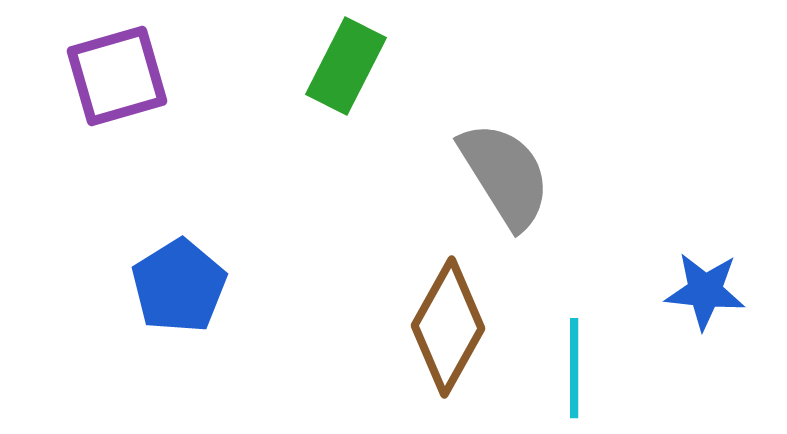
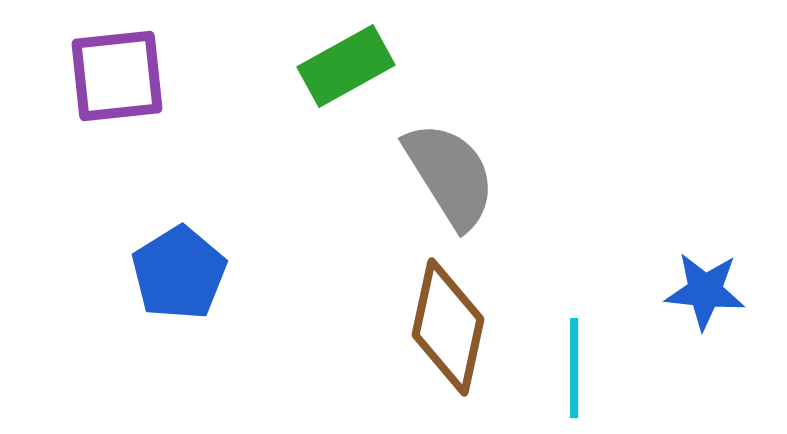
green rectangle: rotated 34 degrees clockwise
purple square: rotated 10 degrees clockwise
gray semicircle: moved 55 px left
blue pentagon: moved 13 px up
brown diamond: rotated 17 degrees counterclockwise
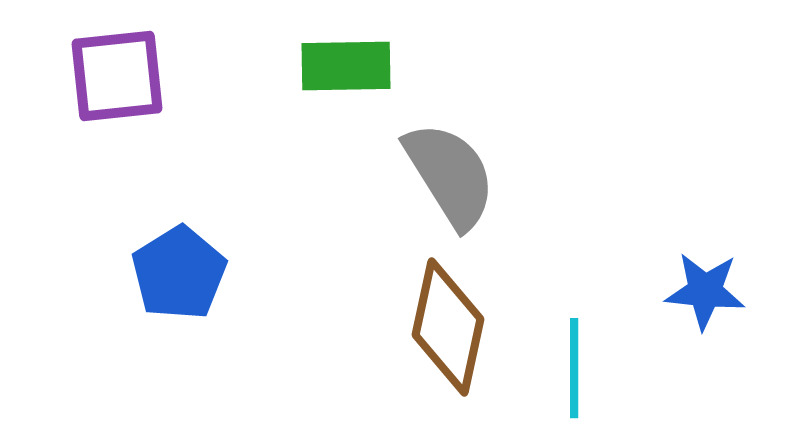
green rectangle: rotated 28 degrees clockwise
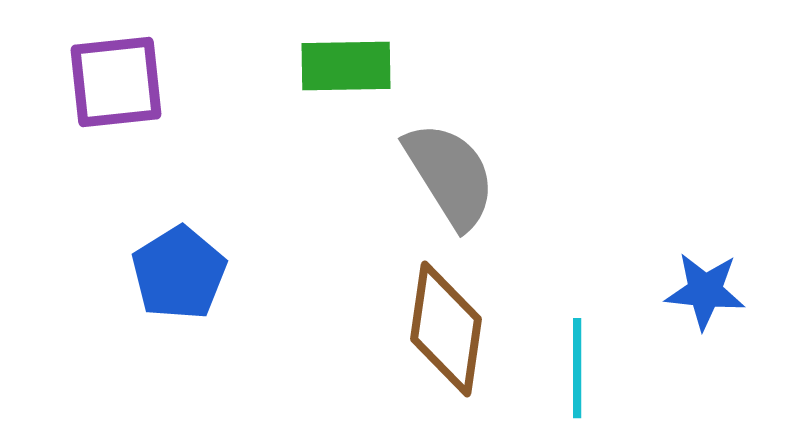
purple square: moved 1 px left, 6 px down
brown diamond: moved 2 px left, 2 px down; rotated 4 degrees counterclockwise
cyan line: moved 3 px right
